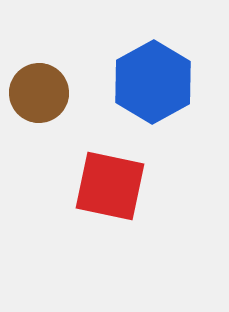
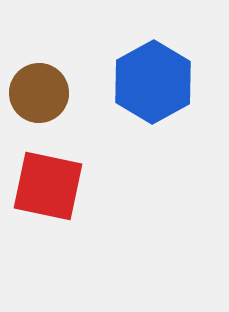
red square: moved 62 px left
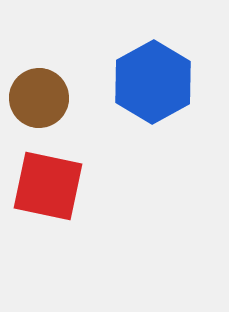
brown circle: moved 5 px down
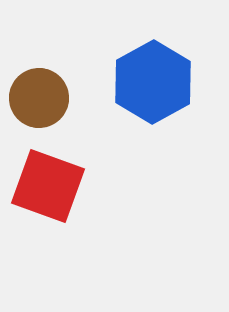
red square: rotated 8 degrees clockwise
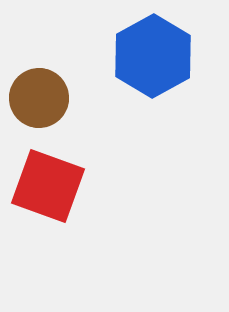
blue hexagon: moved 26 px up
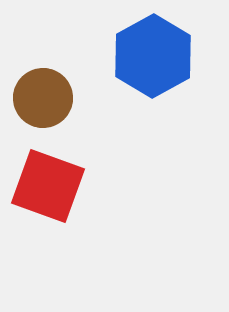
brown circle: moved 4 px right
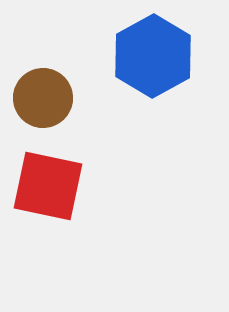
red square: rotated 8 degrees counterclockwise
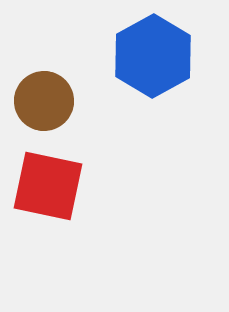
brown circle: moved 1 px right, 3 px down
